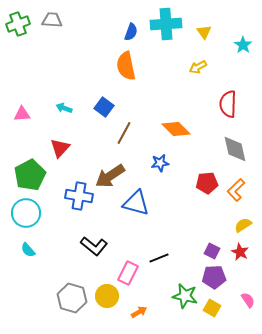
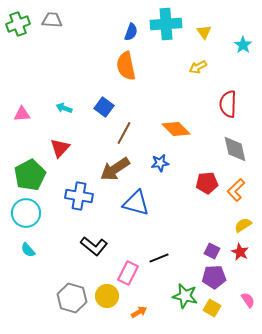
brown arrow: moved 5 px right, 7 px up
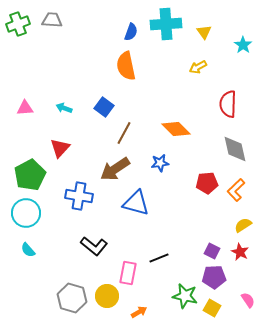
pink triangle: moved 3 px right, 6 px up
pink rectangle: rotated 15 degrees counterclockwise
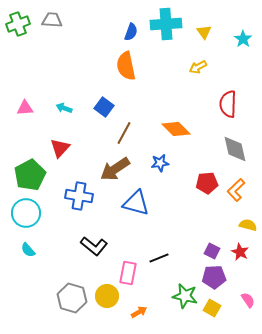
cyan star: moved 6 px up
yellow semicircle: moved 5 px right; rotated 48 degrees clockwise
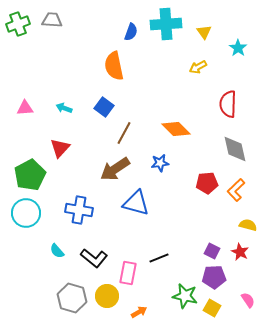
cyan star: moved 5 px left, 9 px down
orange semicircle: moved 12 px left
blue cross: moved 14 px down
black L-shape: moved 12 px down
cyan semicircle: moved 29 px right, 1 px down
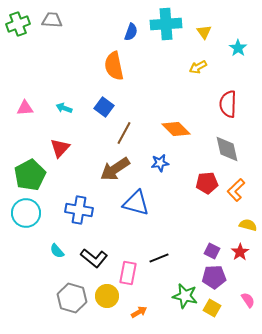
gray diamond: moved 8 px left
red star: rotated 12 degrees clockwise
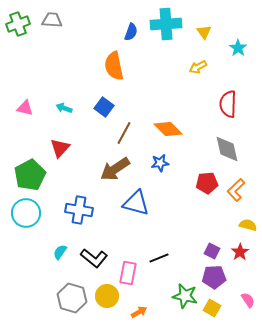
pink triangle: rotated 18 degrees clockwise
orange diamond: moved 8 px left
cyan semicircle: moved 3 px right, 1 px down; rotated 77 degrees clockwise
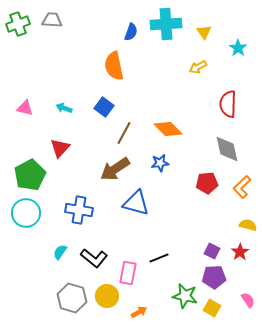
orange L-shape: moved 6 px right, 3 px up
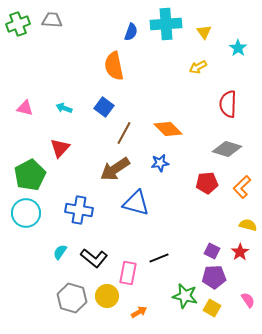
gray diamond: rotated 60 degrees counterclockwise
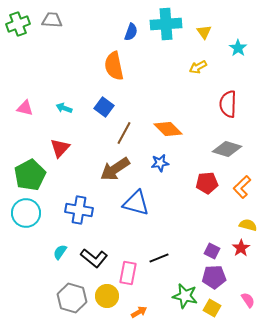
red star: moved 1 px right, 4 px up
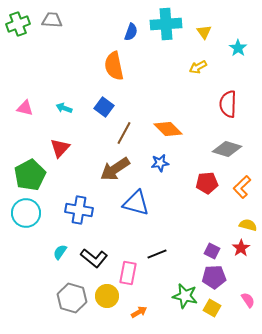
black line: moved 2 px left, 4 px up
